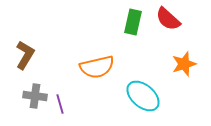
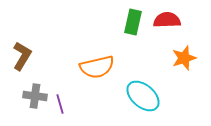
red semicircle: moved 1 px left, 1 px down; rotated 136 degrees clockwise
brown L-shape: moved 3 px left, 1 px down
orange star: moved 6 px up
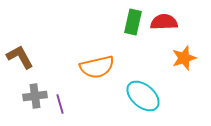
red semicircle: moved 3 px left, 2 px down
brown L-shape: moved 2 px left, 1 px down; rotated 60 degrees counterclockwise
gray cross: rotated 15 degrees counterclockwise
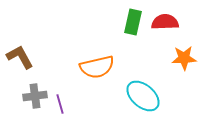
red semicircle: moved 1 px right
orange star: rotated 15 degrees clockwise
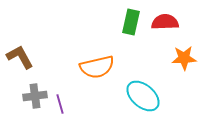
green rectangle: moved 2 px left
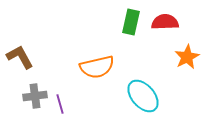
orange star: moved 3 px right, 1 px up; rotated 25 degrees counterclockwise
cyan ellipse: rotated 8 degrees clockwise
